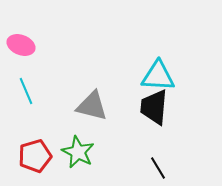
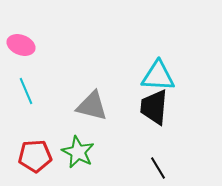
red pentagon: rotated 12 degrees clockwise
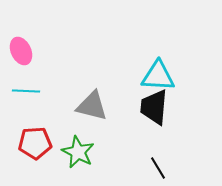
pink ellipse: moved 6 px down; rotated 44 degrees clockwise
cyan line: rotated 64 degrees counterclockwise
red pentagon: moved 13 px up
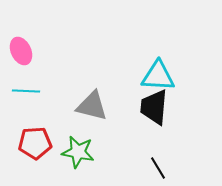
green star: rotated 16 degrees counterclockwise
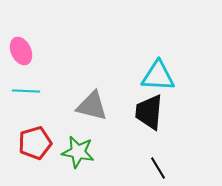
black trapezoid: moved 5 px left, 5 px down
red pentagon: rotated 12 degrees counterclockwise
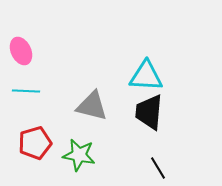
cyan triangle: moved 12 px left
green star: moved 1 px right, 3 px down
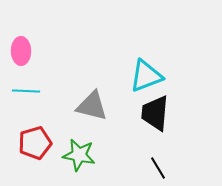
pink ellipse: rotated 24 degrees clockwise
cyan triangle: rotated 24 degrees counterclockwise
black trapezoid: moved 6 px right, 1 px down
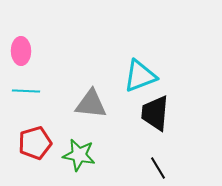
cyan triangle: moved 6 px left
gray triangle: moved 1 px left, 2 px up; rotated 8 degrees counterclockwise
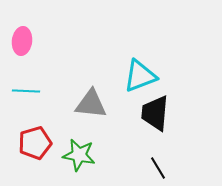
pink ellipse: moved 1 px right, 10 px up; rotated 8 degrees clockwise
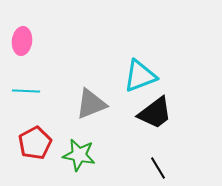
gray triangle: rotated 28 degrees counterclockwise
black trapezoid: rotated 132 degrees counterclockwise
red pentagon: rotated 12 degrees counterclockwise
